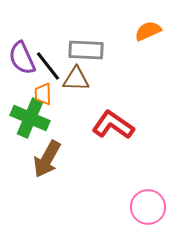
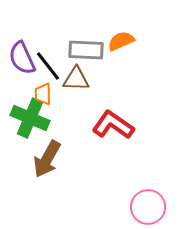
orange semicircle: moved 27 px left, 10 px down
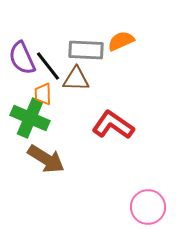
brown arrow: moved 1 px left; rotated 87 degrees counterclockwise
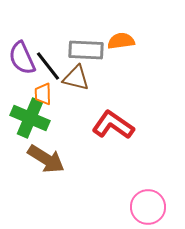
orange semicircle: rotated 16 degrees clockwise
brown triangle: moved 1 px up; rotated 12 degrees clockwise
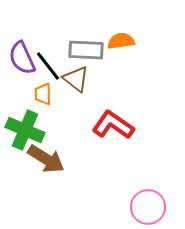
brown triangle: moved 1 px down; rotated 24 degrees clockwise
green cross: moved 5 px left, 12 px down
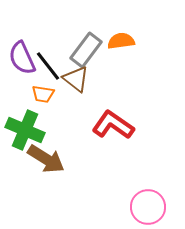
gray rectangle: rotated 56 degrees counterclockwise
orange trapezoid: rotated 80 degrees counterclockwise
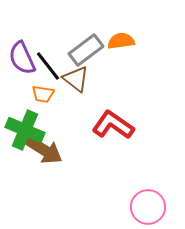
gray rectangle: rotated 16 degrees clockwise
brown arrow: moved 2 px left, 9 px up
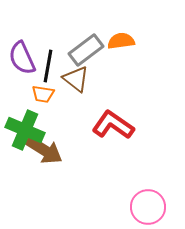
black line: rotated 48 degrees clockwise
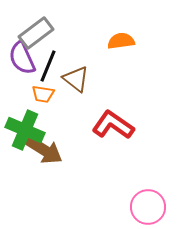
gray rectangle: moved 50 px left, 17 px up
black line: rotated 12 degrees clockwise
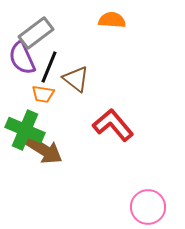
orange semicircle: moved 9 px left, 21 px up; rotated 12 degrees clockwise
black line: moved 1 px right, 1 px down
red L-shape: rotated 15 degrees clockwise
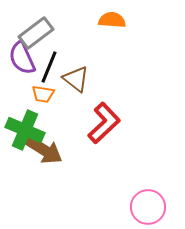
red L-shape: moved 9 px left, 2 px up; rotated 87 degrees clockwise
